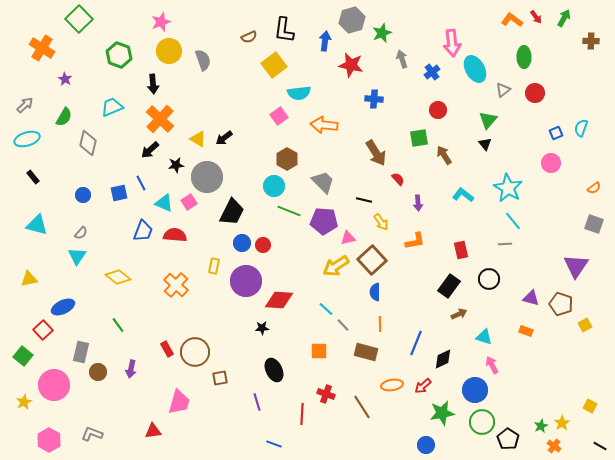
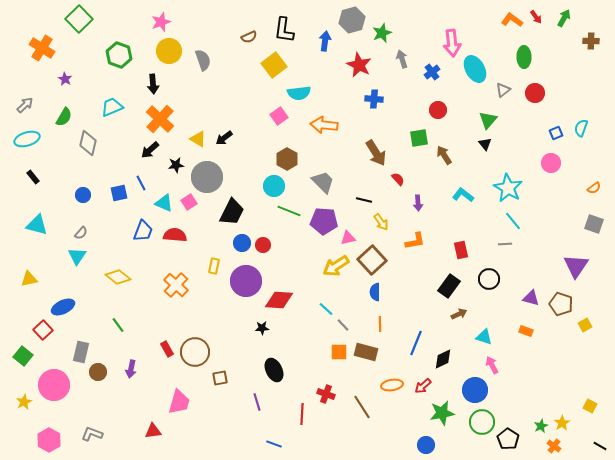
red star at (351, 65): moved 8 px right; rotated 15 degrees clockwise
orange square at (319, 351): moved 20 px right, 1 px down
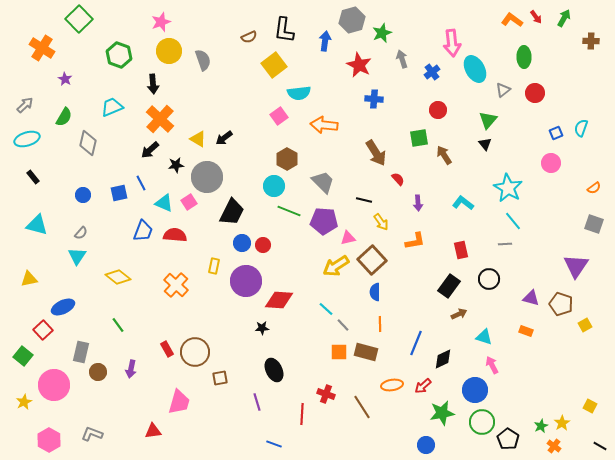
cyan L-shape at (463, 195): moved 8 px down
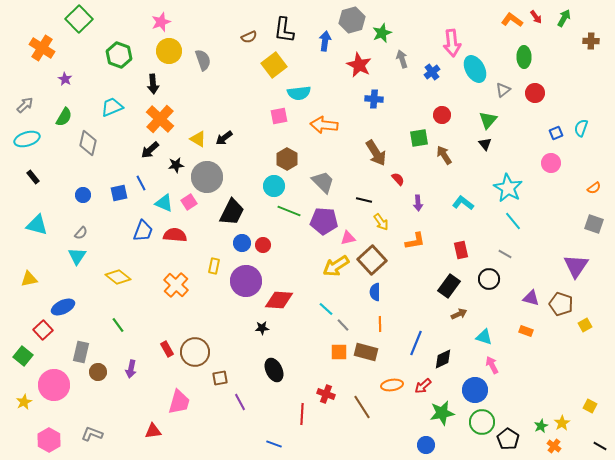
red circle at (438, 110): moved 4 px right, 5 px down
pink square at (279, 116): rotated 24 degrees clockwise
gray line at (505, 244): moved 10 px down; rotated 32 degrees clockwise
purple line at (257, 402): moved 17 px left; rotated 12 degrees counterclockwise
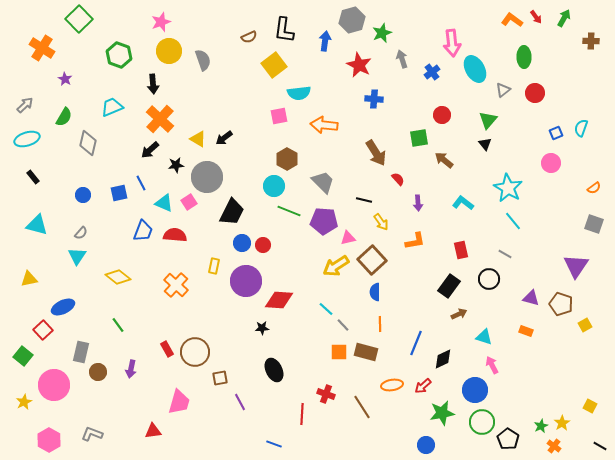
brown arrow at (444, 155): moved 5 px down; rotated 18 degrees counterclockwise
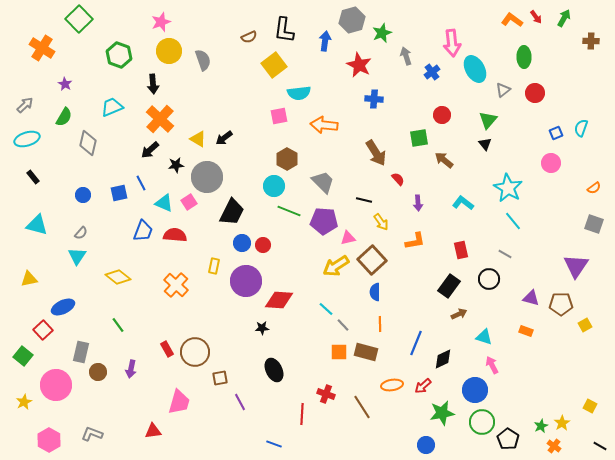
gray arrow at (402, 59): moved 4 px right, 3 px up
purple star at (65, 79): moved 5 px down
brown pentagon at (561, 304): rotated 20 degrees counterclockwise
pink circle at (54, 385): moved 2 px right
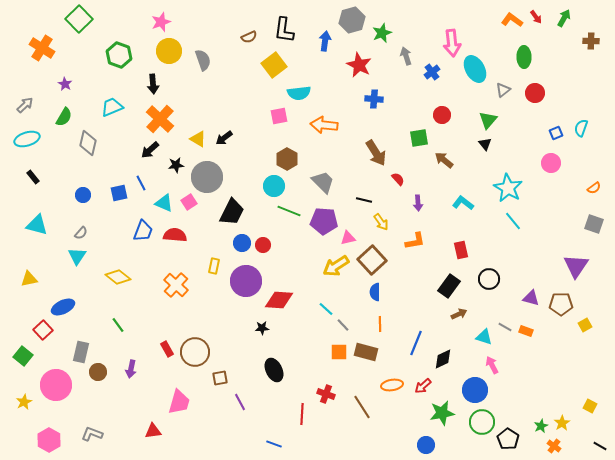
gray line at (505, 254): moved 73 px down
